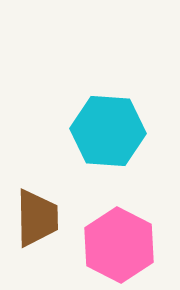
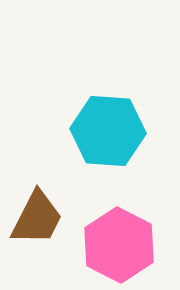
brown trapezoid: rotated 28 degrees clockwise
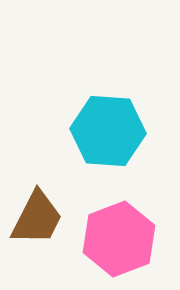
pink hexagon: moved 6 px up; rotated 12 degrees clockwise
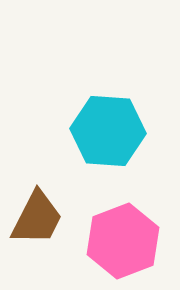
pink hexagon: moved 4 px right, 2 px down
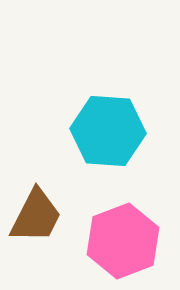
brown trapezoid: moved 1 px left, 2 px up
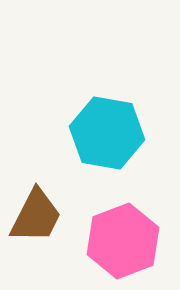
cyan hexagon: moved 1 px left, 2 px down; rotated 6 degrees clockwise
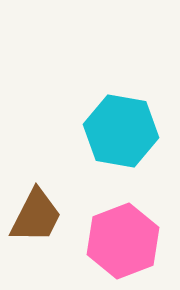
cyan hexagon: moved 14 px right, 2 px up
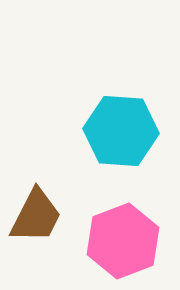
cyan hexagon: rotated 6 degrees counterclockwise
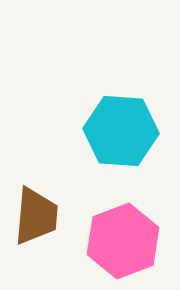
brown trapezoid: rotated 22 degrees counterclockwise
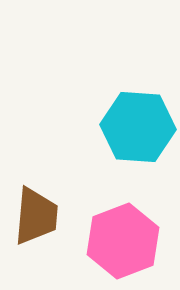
cyan hexagon: moved 17 px right, 4 px up
